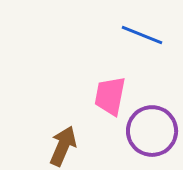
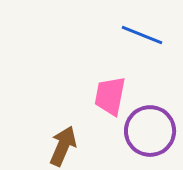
purple circle: moved 2 px left
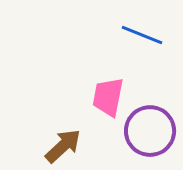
pink trapezoid: moved 2 px left, 1 px down
brown arrow: rotated 24 degrees clockwise
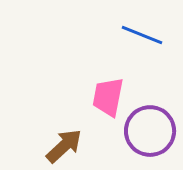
brown arrow: moved 1 px right
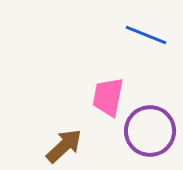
blue line: moved 4 px right
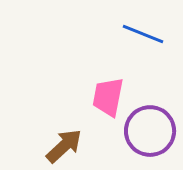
blue line: moved 3 px left, 1 px up
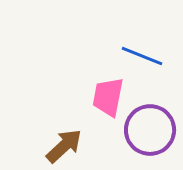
blue line: moved 1 px left, 22 px down
purple circle: moved 1 px up
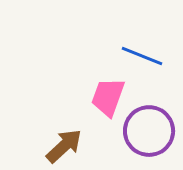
pink trapezoid: rotated 9 degrees clockwise
purple circle: moved 1 px left, 1 px down
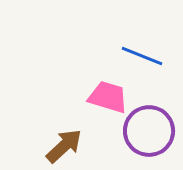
pink trapezoid: rotated 87 degrees clockwise
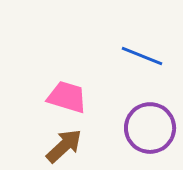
pink trapezoid: moved 41 px left
purple circle: moved 1 px right, 3 px up
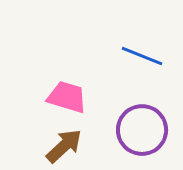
purple circle: moved 8 px left, 2 px down
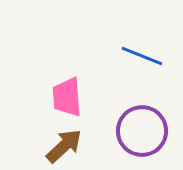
pink trapezoid: rotated 111 degrees counterclockwise
purple circle: moved 1 px down
